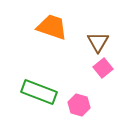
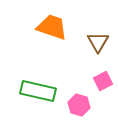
pink square: moved 13 px down; rotated 12 degrees clockwise
green rectangle: moved 1 px left, 1 px up; rotated 8 degrees counterclockwise
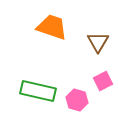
pink hexagon: moved 2 px left, 5 px up
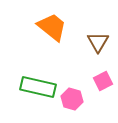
orange trapezoid: rotated 20 degrees clockwise
green rectangle: moved 4 px up
pink hexagon: moved 5 px left, 1 px up
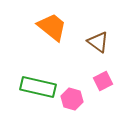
brown triangle: rotated 25 degrees counterclockwise
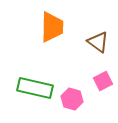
orange trapezoid: rotated 52 degrees clockwise
green rectangle: moved 3 px left, 1 px down
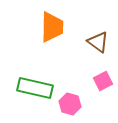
pink hexagon: moved 2 px left, 5 px down
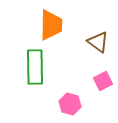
orange trapezoid: moved 1 px left, 2 px up
green rectangle: moved 21 px up; rotated 76 degrees clockwise
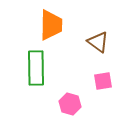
green rectangle: moved 1 px right, 1 px down
pink square: rotated 18 degrees clockwise
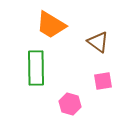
orange trapezoid: rotated 120 degrees clockwise
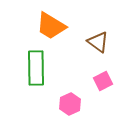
orange trapezoid: moved 1 px down
pink square: rotated 18 degrees counterclockwise
pink hexagon: rotated 20 degrees clockwise
